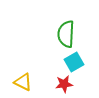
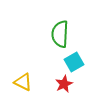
green semicircle: moved 6 px left
red star: rotated 18 degrees counterclockwise
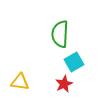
yellow triangle: moved 3 px left; rotated 18 degrees counterclockwise
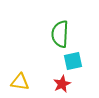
cyan square: moved 1 px left, 1 px up; rotated 18 degrees clockwise
red star: moved 2 px left
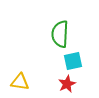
red star: moved 5 px right
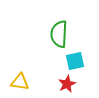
green semicircle: moved 1 px left
cyan square: moved 2 px right
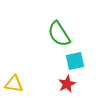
green semicircle: rotated 36 degrees counterclockwise
yellow triangle: moved 6 px left, 2 px down
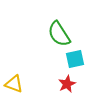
cyan square: moved 2 px up
yellow triangle: rotated 12 degrees clockwise
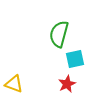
green semicircle: rotated 48 degrees clockwise
